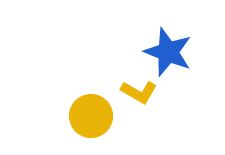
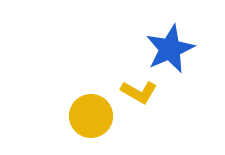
blue star: moved 2 px right, 3 px up; rotated 27 degrees clockwise
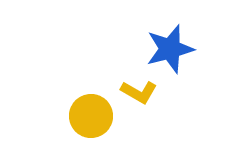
blue star: rotated 9 degrees clockwise
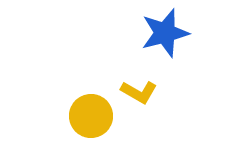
blue star: moved 5 px left, 16 px up
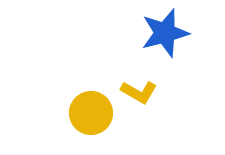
yellow circle: moved 3 px up
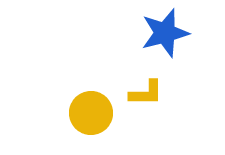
yellow L-shape: moved 7 px right, 1 px down; rotated 30 degrees counterclockwise
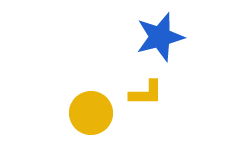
blue star: moved 5 px left, 4 px down
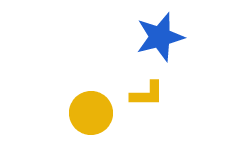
yellow L-shape: moved 1 px right, 1 px down
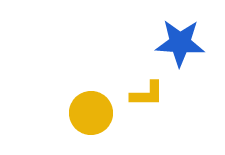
blue star: moved 20 px right, 6 px down; rotated 18 degrees clockwise
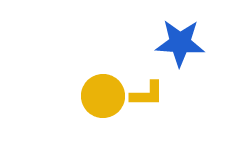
yellow circle: moved 12 px right, 17 px up
